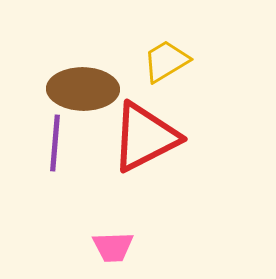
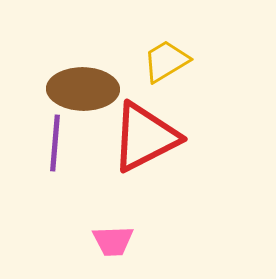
pink trapezoid: moved 6 px up
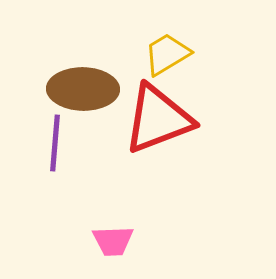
yellow trapezoid: moved 1 px right, 7 px up
red triangle: moved 13 px right, 18 px up; rotated 6 degrees clockwise
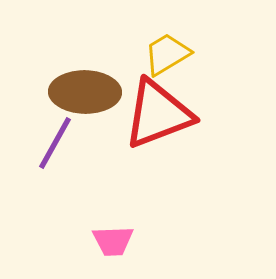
brown ellipse: moved 2 px right, 3 px down
red triangle: moved 5 px up
purple line: rotated 24 degrees clockwise
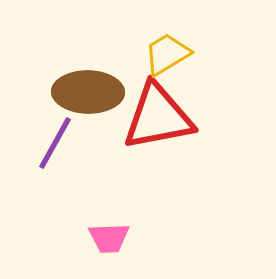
brown ellipse: moved 3 px right
red triangle: moved 3 px down; rotated 10 degrees clockwise
pink trapezoid: moved 4 px left, 3 px up
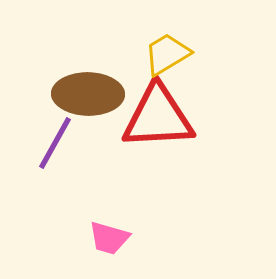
brown ellipse: moved 2 px down
red triangle: rotated 8 degrees clockwise
pink trapezoid: rotated 18 degrees clockwise
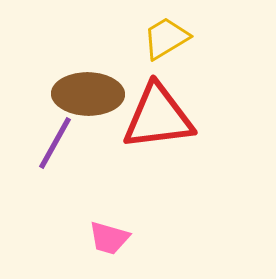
yellow trapezoid: moved 1 px left, 16 px up
red triangle: rotated 4 degrees counterclockwise
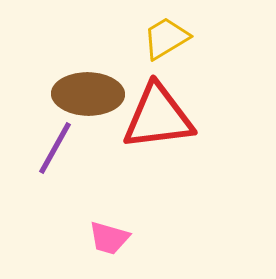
purple line: moved 5 px down
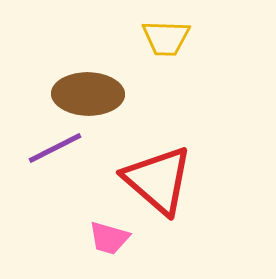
yellow trapezoid: rotated 147 degrees counterclockwise
red triangle: moved 63 px down; rotated 48 degrees clockwise
purple line: rotated 34 degrees clockwise
